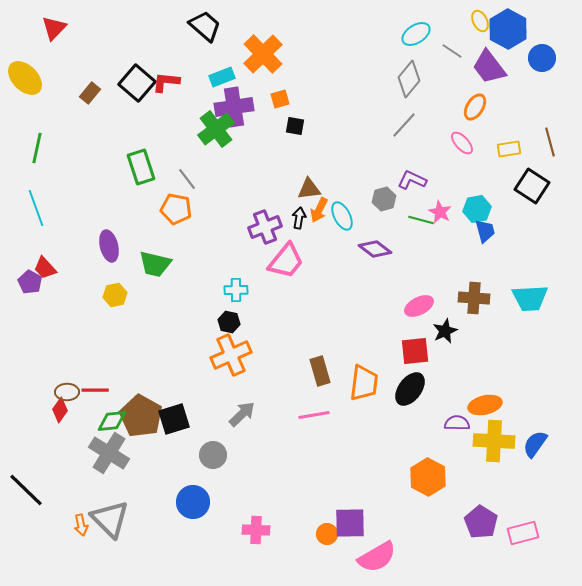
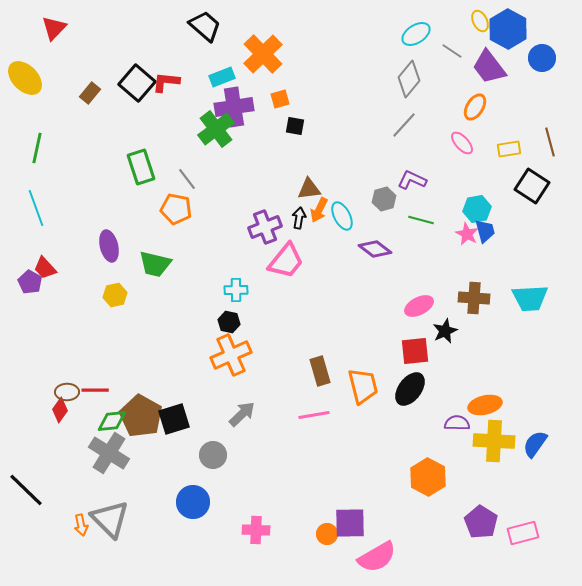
pink star at (440, 212): moved 27 px right, 22 px down
orange trapezoid at (364, 383): moved 1 px left, 3 px down; rotated 21 degrees counterclockwise
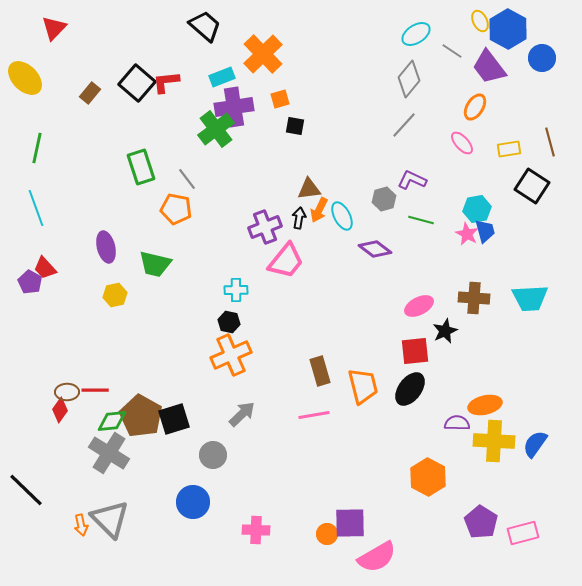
red L-shape at (166, 82): rotated 12 degrees counterclockwise
purple ellipse at (109, 246): moved 3 px left, 1 px down
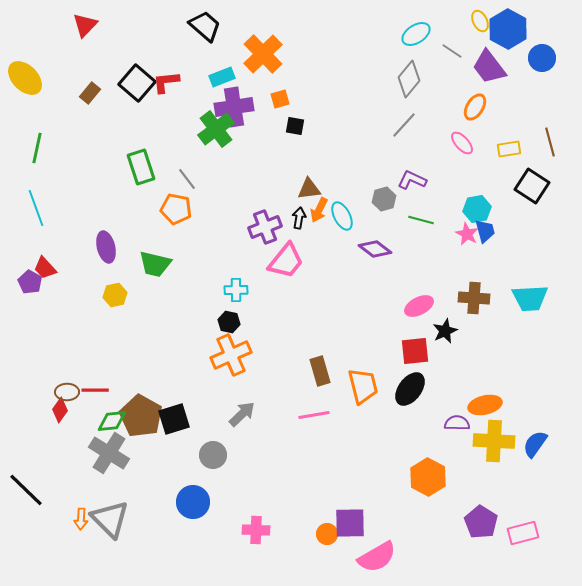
red triangle at (54, 28): moved 31 px right, 3 px up
orange arrow at (81, 525): moved 6 px up; rotated 15 degrees clockwise
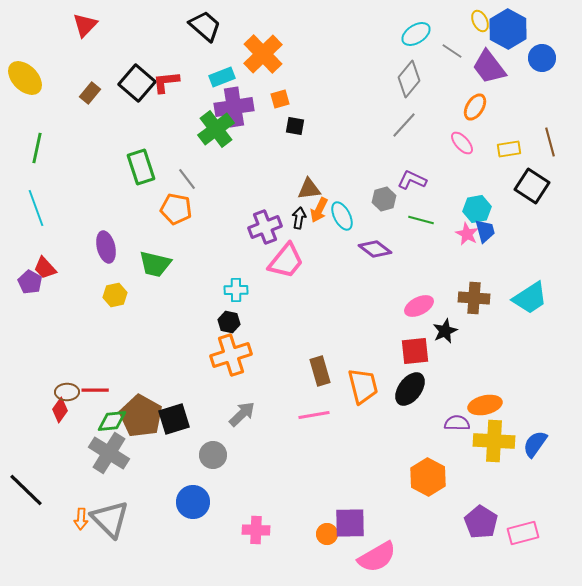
cyan trapezoid at (530, 298): rotated 30 degrees counterclockwise
orange cross at (231, 355): rotated 6 degrees clockwise
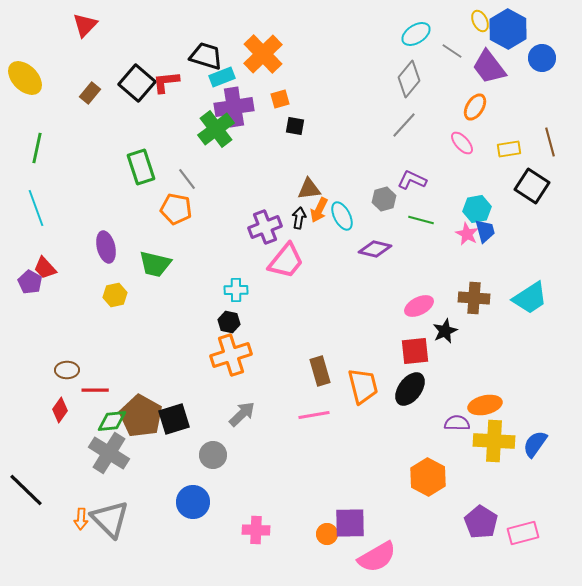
black trapezoid at (205, 26): moved 1 px right, 30 px down; rotated 24 degrees counterclockwise
purple diamond at (375, 249): rotated 24 degrees counterclockwise
brown ellipse at (67, 392): moved 22 px up
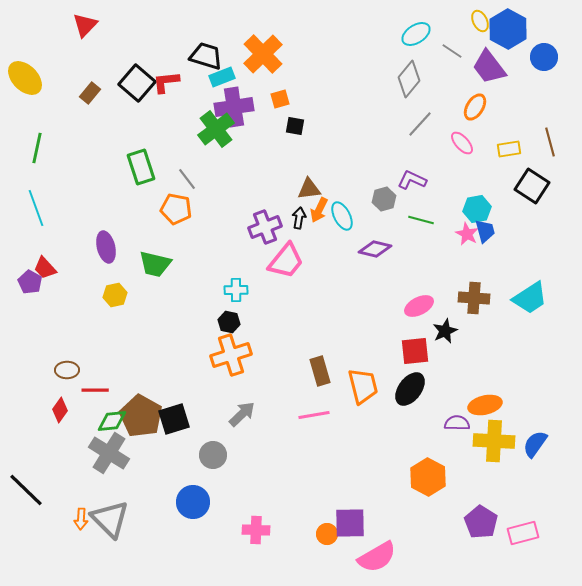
blue circle at (542, 58): moved 2 px right, 1 px up
gray line at (404, 125): moved 16 px right, 1 px up
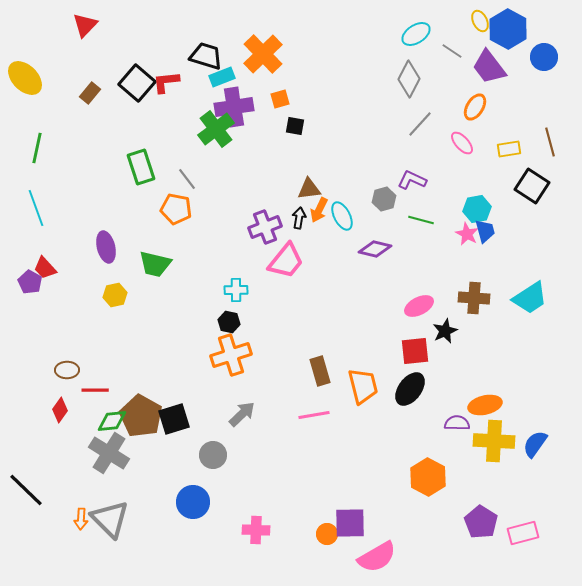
gray diamond at (409, 79): rotated 12 degrees counterclockwise
